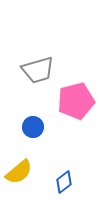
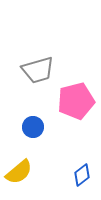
blue diamond: moved 18 px right, 7 px up
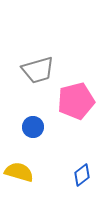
yellow semicircle: rotated 124 degrees counterclockwise
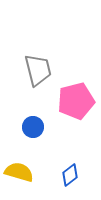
gray trapezoid: rotated 88 degrees counterclockwise
blue diamond: moved 12 px left
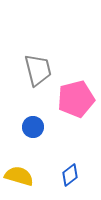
pink pentagon: moved 2 px up
yellow semicircle: moved 4 px down
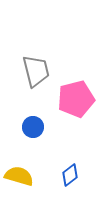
gray trapezoid: moved 2 px left, 1 px down
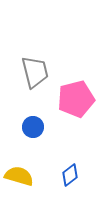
gray trapezoid: moved 1 px left, 1 px down
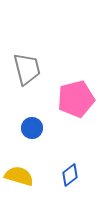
gray trapezoid: moved 8 px left, 3 px up
blue circle: moved 1 px left, 1 px down
